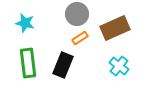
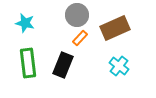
gray circle: moved 1 px down
orange rectangle: rotated 14 degrees counterclockwise
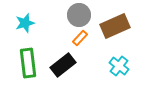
gray circle: moved 2 px right
cyan star: rotated 30 degrees counterclockwise
brown rectangle: moved 2 px up
black rectangle: rotated 30 degrees clockwise
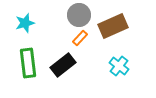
brown rectangle: moved 2 px left
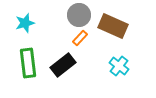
brown rectangle: rotated 48 degrees clockwise
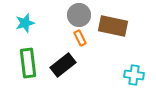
brown rectangle: rotated 12 degrees counterclockwise
orange rectangle: rotated 70 degrees counterclockwise
cyan cross: moved 15 px right, 9 px down; rotated 30 degrees counterclockwise
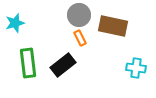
cyan star: moved 10 px left
cyan cross: moved 2 px right, 7 px up
